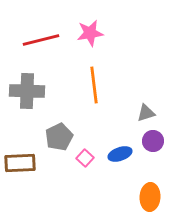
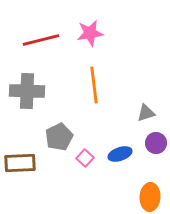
purple circle: moved 3 px right, 2 px down
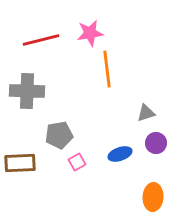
orange line: moved 13 px right, 16 px up
gray pentagon: moved 2 px up; rotated 16 degrees clockwise
pink square: moved 8 px left, 4 px down; rotated 18 degrees clockwise
orange ellipse: moved 3 px right
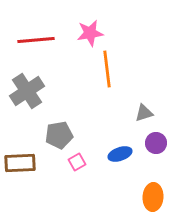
red line: moved 5 px left; rotated 9 degrees clockwise
gray cross: rotated 36 degrees counterclockwise
gray triangle: moved 2 px left
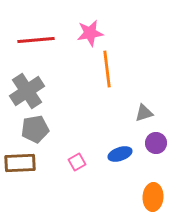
gray pentagon: moved 24 px left, 6 px up
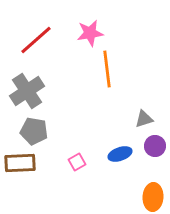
red line: rotated 36 degrees counterclockwise
gray triangle: moved 6 px down
gray pentagon: moved 1 px left, 2 px down; rotated 20 degrees clockwise
purple circle: moved 1 px left, 3 px down
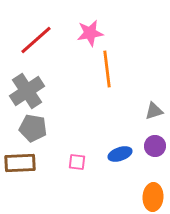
gray triangle: moved 10 px right, 8 px up
gray pentagon: moved 1 px left, 3 px up
pink square: rotated 36 degrees clockwise
